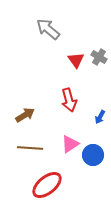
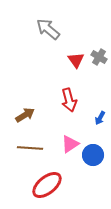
blue arrow: moved 1 px down
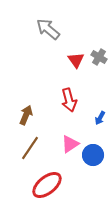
brown arrow: moved 1 px right; rotated 36 degrees counterclockwise
brown line: rotated 60 degrees counterclockwise
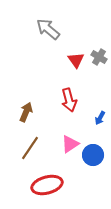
brown arrow: moved 3 px up
red ellipse: rotated 24 degrees clockwise
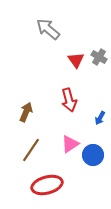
brown line: moved 1 px right, 2 px down
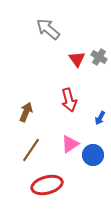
red triangle: moved 1 px right, 1 px up
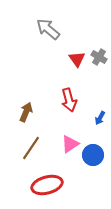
brown line: moved 2 px up
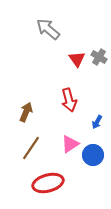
blue arrow: moved 3 px left, 4 px down
red ellipse: moved 1 px right, 2 px up
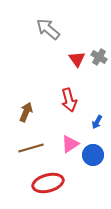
brown line: rotated 40 degrees clockwise
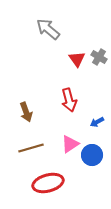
brown arrow: rotated 138 degrees clockwise
blue arrow: rotated 32 degrees clockwise
blue circle: moved 1 px left
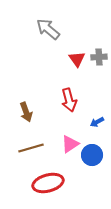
gray cross: rotated 35 degrees counterclockwise
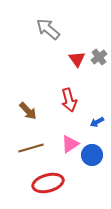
gray cross: rotated 35 degrees counterclockwise
brown arrow: moved 2 px right, 1 px up; rotated 24 degrees counterclockwise
